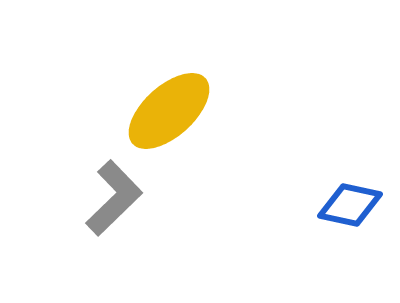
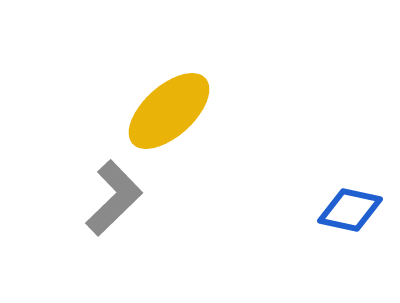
blue diamond: moved 5 px down
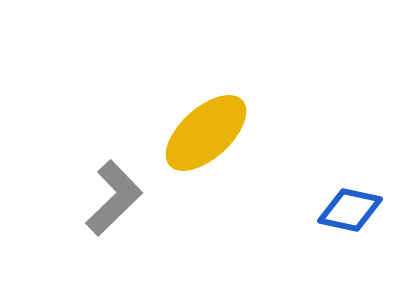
yellow ellipse: moved 37 px right, 22 px down
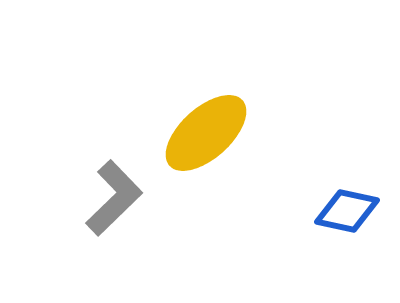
blue diamond: moved 3 px left, 1 px down
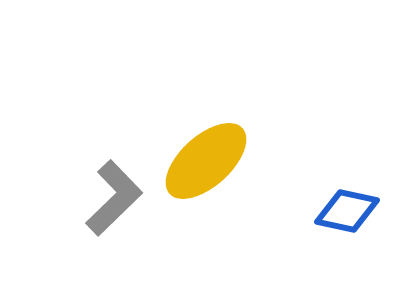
yellow ellipse: moved 28 px down
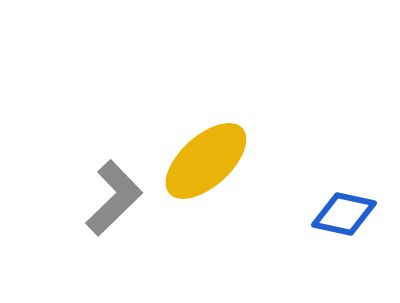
blue diamond: moved 3 px left, 3 px down
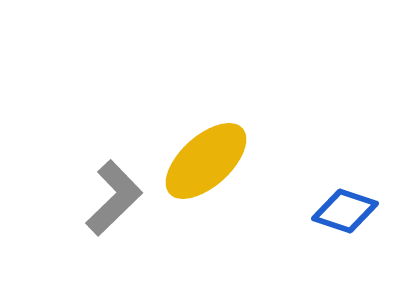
blue diamond: moved 1 px right, 3 px up; rotated 6 degrees clockwise
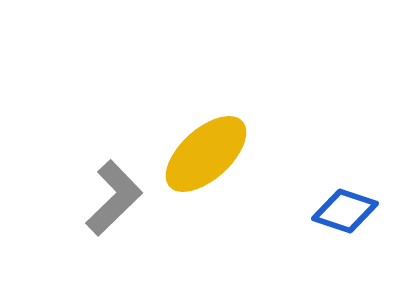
yellow ellipse: moved 7 px up
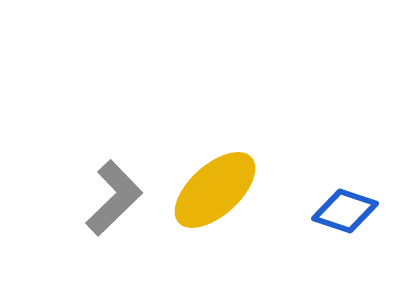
yellow ellipse: moved 9 px right, 36 px down
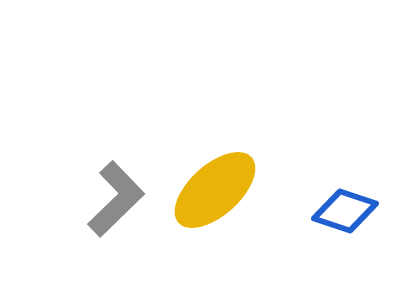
gray L-shape: moved 2 px right, 1 px down
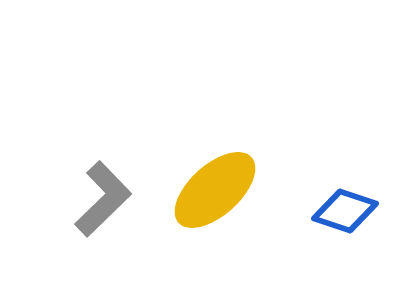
gray L-shape: moved 13 px left
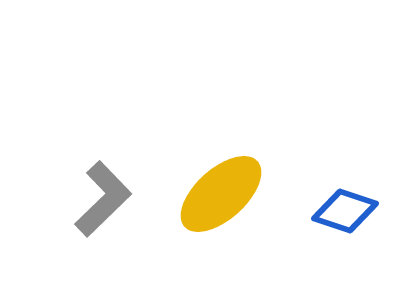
yellow ellipse: moved 6 px right, 4 px down
